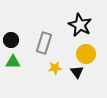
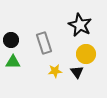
gray rectangle: rotated 35 degrees counterclockwise
yellow star: moved 3 px down
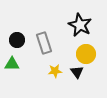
black circle: moved 6 px right
green triangle: moved 1 px left, 2 px down
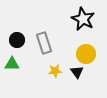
black star: moved 3 px right, 6 px up
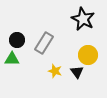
gray rectangle: rotated 50 degrees clockwise
yellow circle: moved 2 px right, 1 px down
green triangle: moved 5 px up
yellow star: rotated 24 degrees clockwise
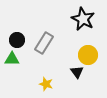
yellow star: moved 9 px left, 13 px down
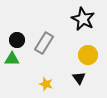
black triangle: moved 2 px right, 6 px down
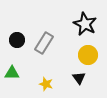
black star: moved 2 px right, 5 px down
green triangle: moved 14 px down
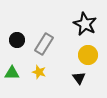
gray rectangle: moved 1 px down
yellow star: moved 7 px left, 12 px up
